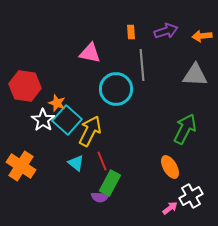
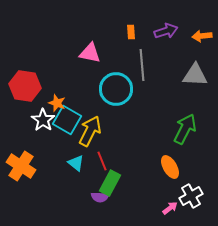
cyan square: rotated 12 degrees counterclockwise
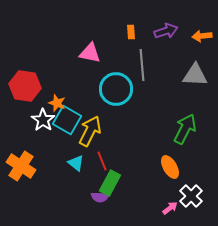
white cross: rotated 15 degrees counterclockwise
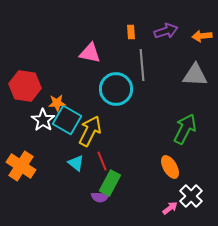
orange star: rotated 24 degrees counterclockwise
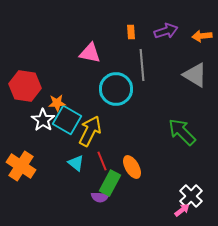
gray triangle: rotated 28 degrees clockwise
green arrow: moved 3 px left, 3 px down; rotated 72 degrees counterclockwise
orange ellipse: moved 38 px left
pink arrow: moved 12 px right, 2 px down
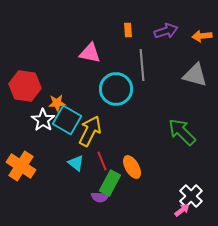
orange rectangle: moved 3 px left, 2 px up
gray triangle: rotated 16 degrees counterclockwise
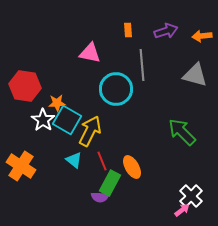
cyan triangle: moved 2 px left, 3 px up
